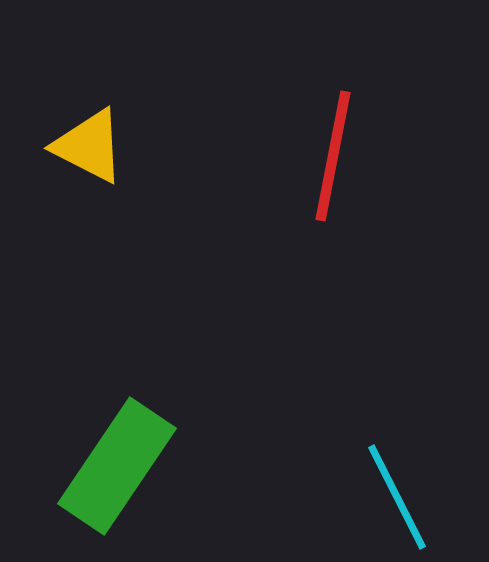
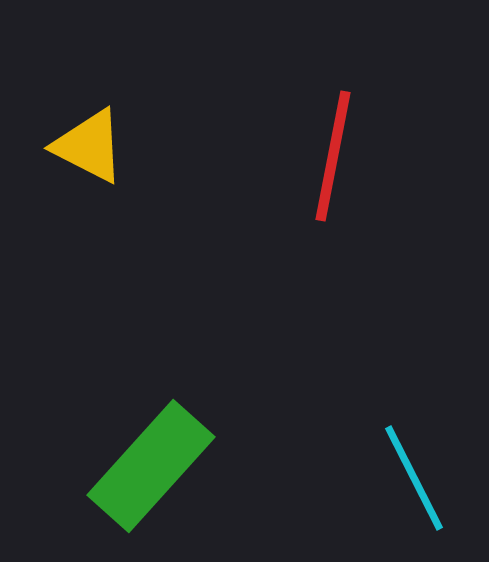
green rectangle: moved 34 px right; rotated 8 degrees clockwise
cyan line: moved 17 px right, 19 px up
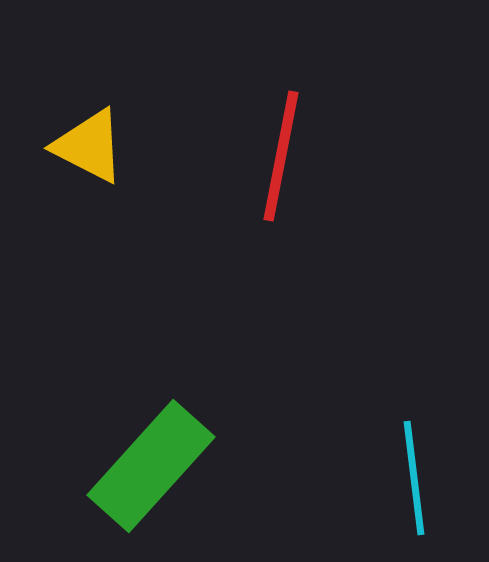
red line: moved 52 px left
cyan line: rotated 20 degrees clockwise
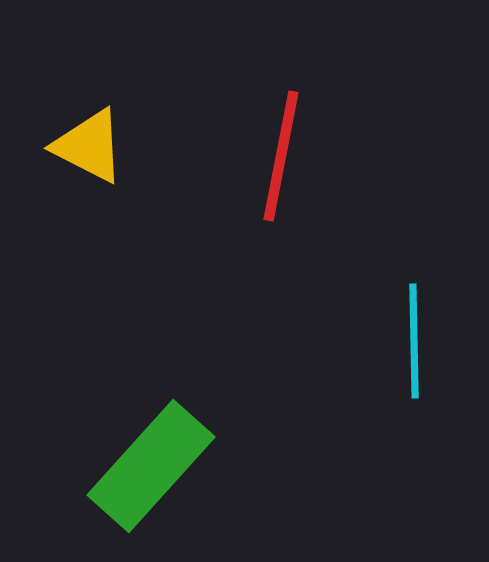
cyan line: moved 137 px up; rotated 6 degrees clockwise
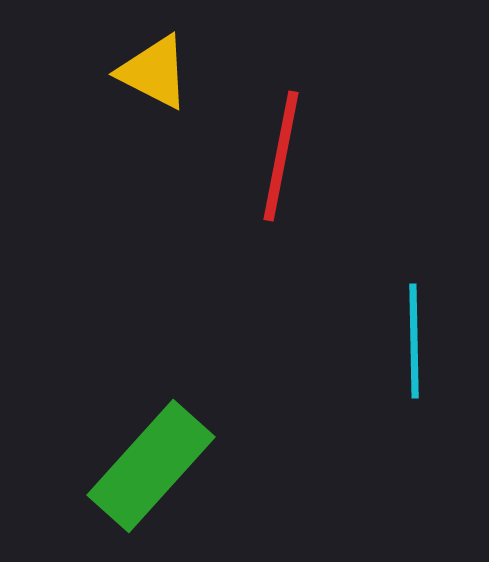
yellow triangle: moved 65 px right, 74 px up
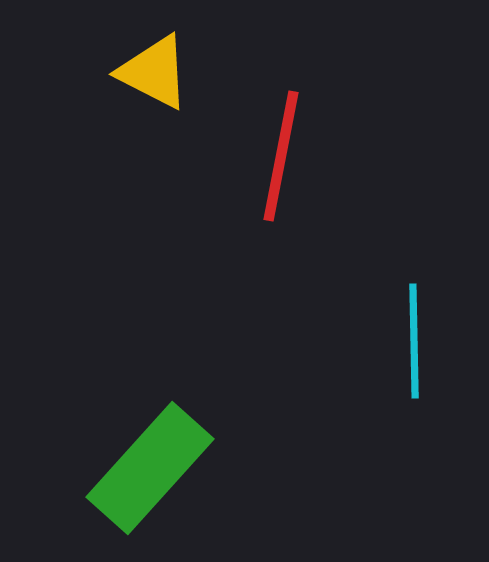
green rectangle: moved 1 px left, 2 px down
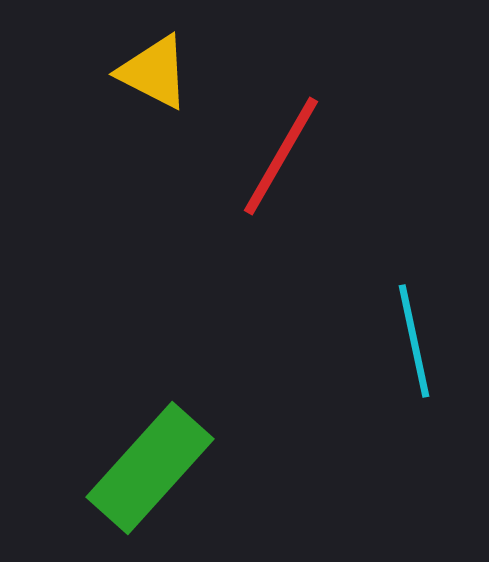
red line: rotated 19 degrees clockwise
cyan line: rotated 11 degrees counterclockwise
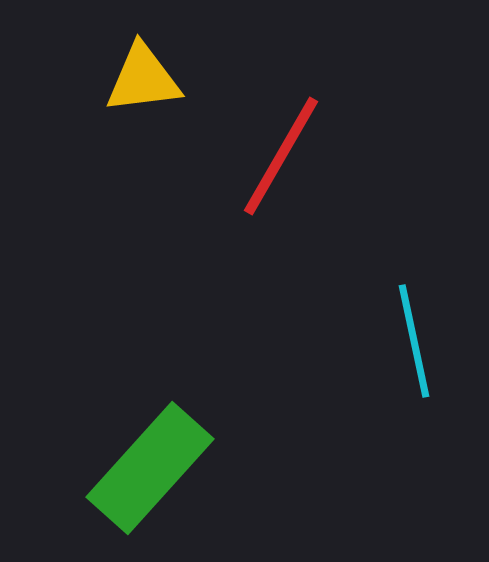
yellow triangle: moved 11 px left, 7 px down; rotated 34 degrees counterclockwise
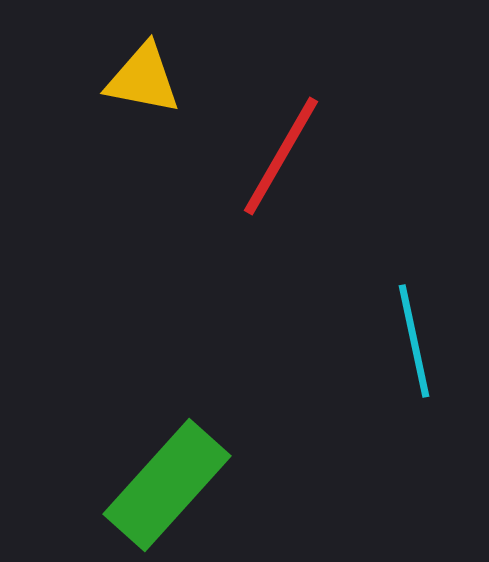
yellow triangle: rotated 18 degrees clockwise
green rectangle: moved 17 px right, 17 px down
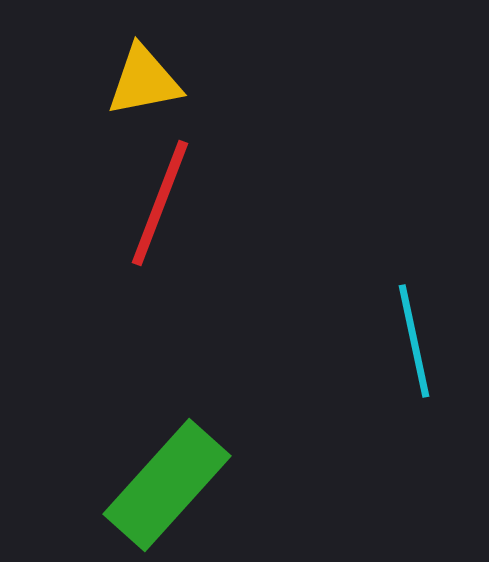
yellow triangle: moved 1 px right, 2 px down; rotated 22 degrees counterclockwise
red line: moved 121 px left, 47 px down; rotated 9 degrees counterclockwise
